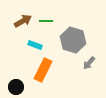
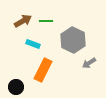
gray hexagon: rotated 10 degrees clockwise
cyan rectangle: moved 2 px left, 1 px up
gray arrow: rotated 16 degrees clockwise
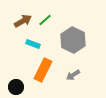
green line: moved 1 px left, 1 px up; rotated 40 degrees counterclockwise
gray arrow: moved 16 px left, 12 px down
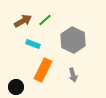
gray arrow: rotated 72 degrees counterclockwise
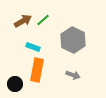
green line: moved 2 px left
cyan rectangle: moved 3 px down
orange rectangle: moved 6 px left; rotated 15 degrees counterclockwise
gray arrow: rotated 56 degrees counterclockwise
black circle: moved 1 px left, 3 px up
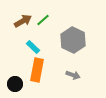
cyan rectangle: rotated 24 degrees clockwise
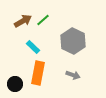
gray hexagon: moved 1 px down
orange rectangle: moved 1 px right, 3 px down
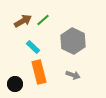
orange rectangle: moved 1 px right, 1 px up; rotated 25 degrees counterclockwise
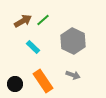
orange rectangle: moved 4 px right, 9 px down; rotated 20 degrees counterclockwise
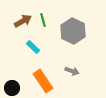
green line: rotated 64 degrees counterclockwise
gray hexagon: moved 10 px up
gray arrow: moved 1 px left, 4 px up
black circle: moved 3 px left, 4 px down
